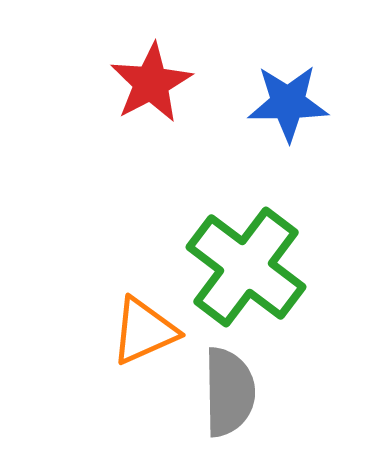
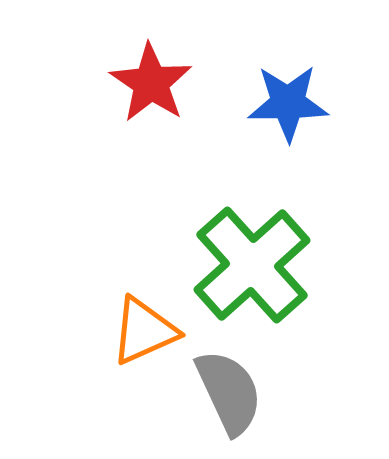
red star: rotated 10 degrees counterclockwise
green cross: moved 6 px right, 2 px up; rotated 11 degrees clockwise
gray semicircle: rotated 24 degrees counterclockwise
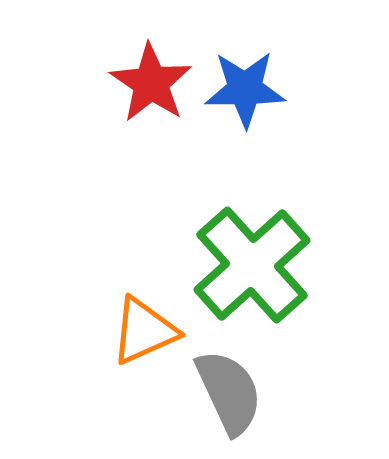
blue star: moved 43 px left, 14 px up
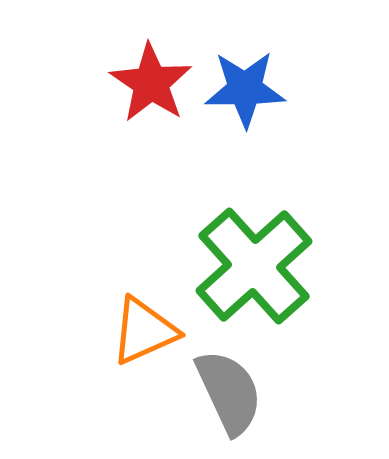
green cross: moved 2 px right, 1 px down
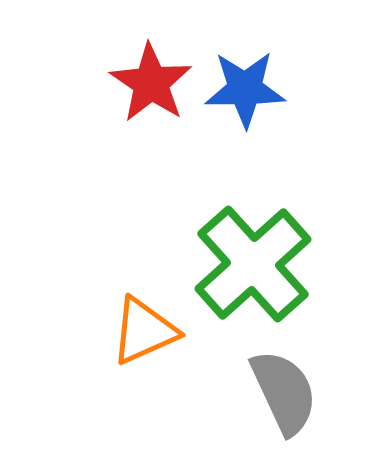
green cross: moved 1 px left, 2 px up
gray semicircle: moved 55 px right
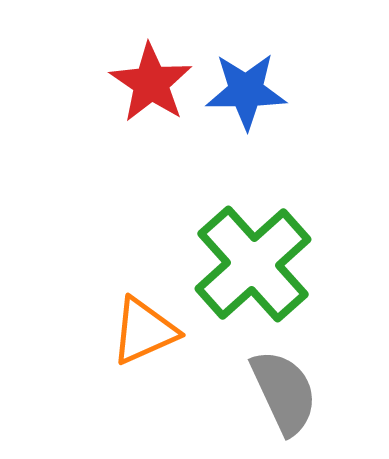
blue star: moved 1 px right, 2 px down
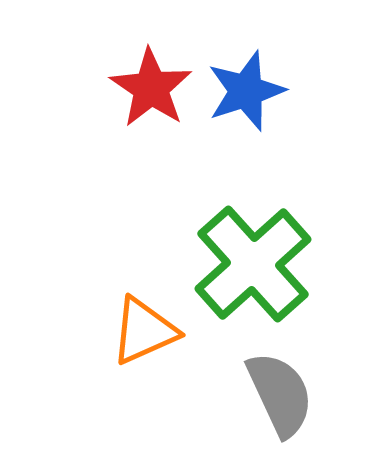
red star: moved 5 px down
blue star: rotated 18 degrees counterclockwise
gray semicircle: moved 4 px left, 2 px down
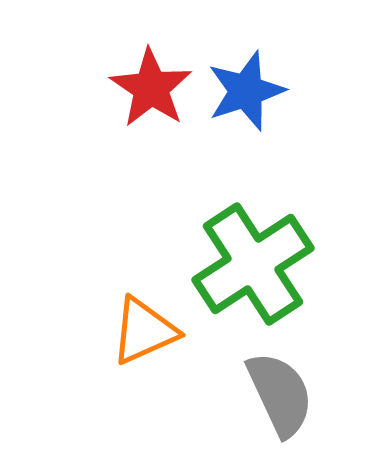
green cross: rotated 9 degrees clockwise
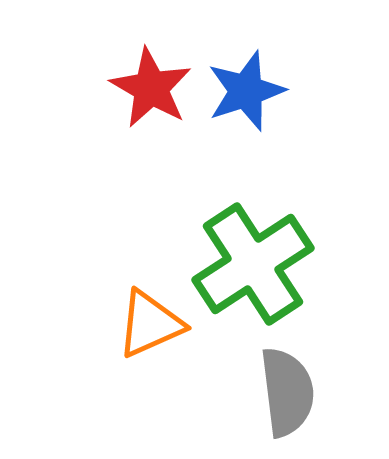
red star: rotated 4 degrees counterclockwise
orange triangle: moved 6 px right, 7 px up
gray semicircle: moved 7 px right, 2 px up; rotated 18 degrees clockwise
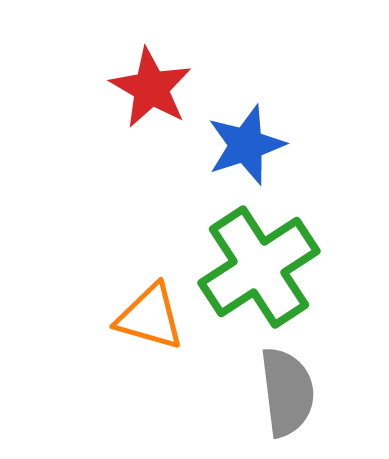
blue star: moved 54 px down
green cross: moved 6 px right, 3 px down
orange triangle: moved 7 px up; rotated 40 degrees clockwise
